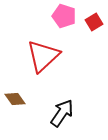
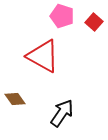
pink pentagon: moved 2 px left
red square: rotated 18 degrees counterclockwise
red triangle: rotated 48 degrees counterclockwise
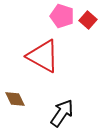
red square: moved 6 px left, 2 px up
brown diamond: rotated 10 degrees clockwise
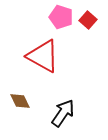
pink pentagon: moved 1 px left, 1 px down
brown diamond: moved 5 px right, 2 px down
black arrow: moved 1 px right
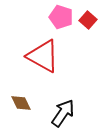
brown diamond: moved 1 px right, 2 px down
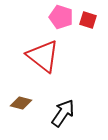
red square: rotated 24 degrees counterclockwise
red triangle: rotated 9 degrees clockwise
brown diamond: rotated 50 degrees counterclockwise
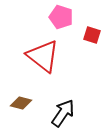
red square: moved 4 px right, 15 px down
